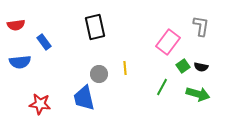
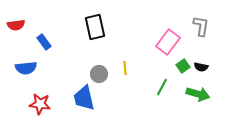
blue semicircle: moved 6 px right, 6 px down
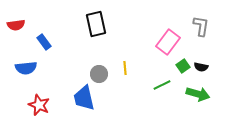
black rectangle: moved 1 px right, 3 px up
green line: moved 2 px up; rotated 36 degrees clockwise
red star: moved 1 px left, 1 px down; rotated 15 degrees clockwise
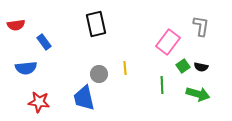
green line: rotated 66 degrees counterclockwise
red star: moved 3 px up; rotated 15 degrees counterclockwise
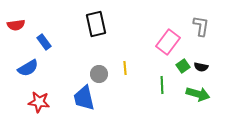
blue semicircle: moved 2 px right; rotated 25 degrees counterclockwise
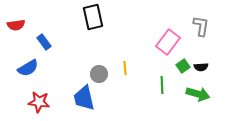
black rectangle: moved 3 px left, 7 px up
black semicircle: rotated 16 degrees counterclockwise
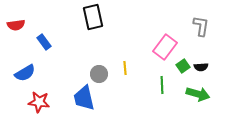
pink rectangle: moved 3 px left, 5 px down
blue semicircle: moved 3 px left, 5 px down
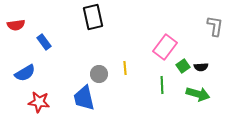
gray L-shape: moved 14 px right
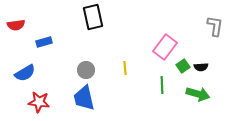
blue rectangle: rotated 70 degrees counterclockwise
gray circle: moved 13 px left, 4 px up
